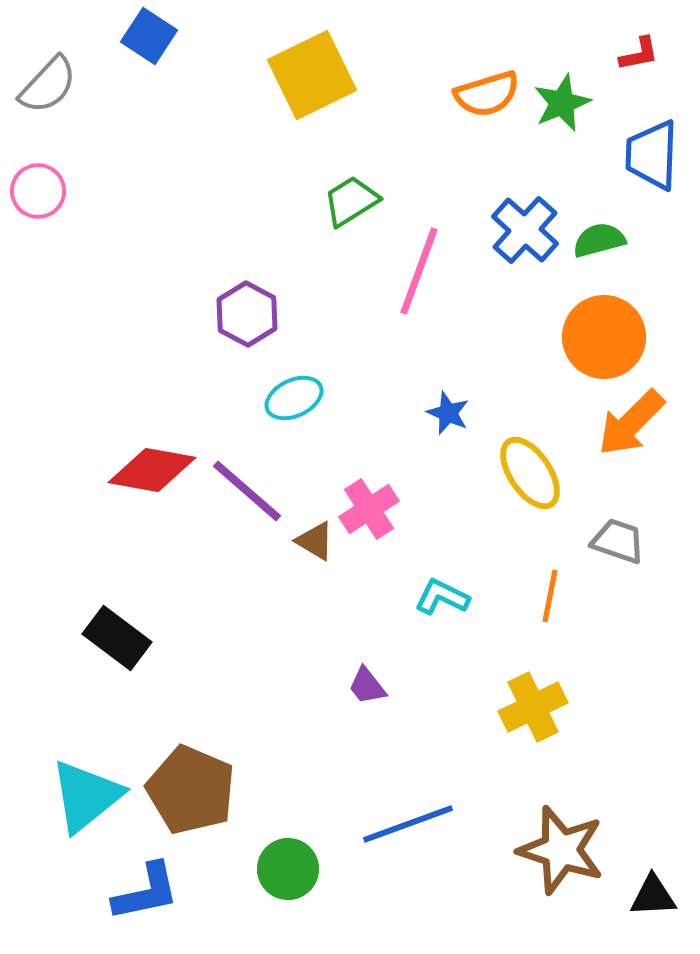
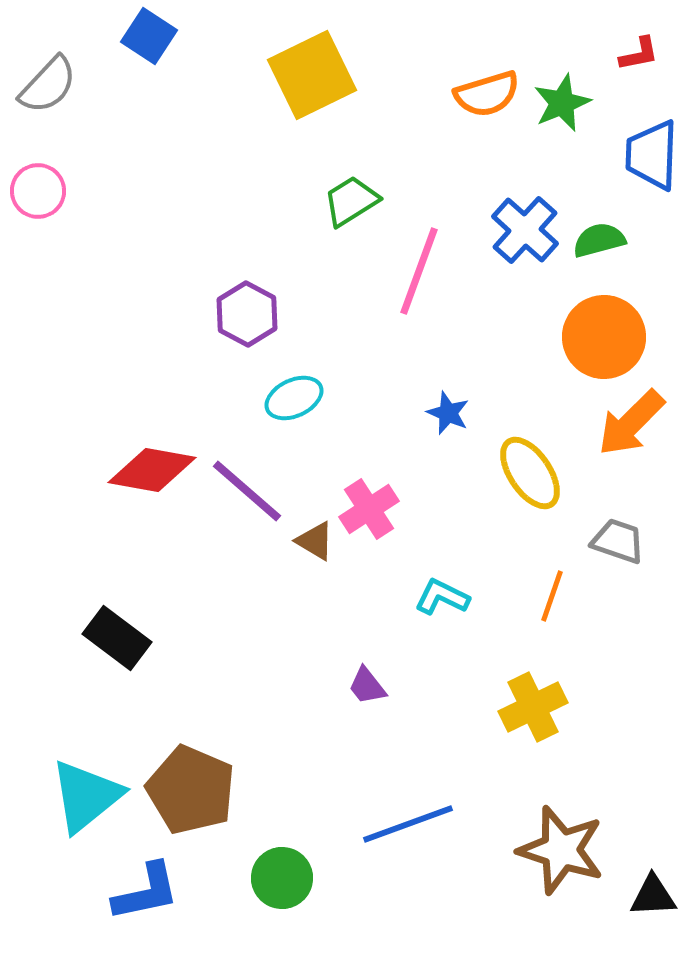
orange line: moved 2 px right; rotated 8 degrees clockwise
green circle: moved 6 px left, 9 px down
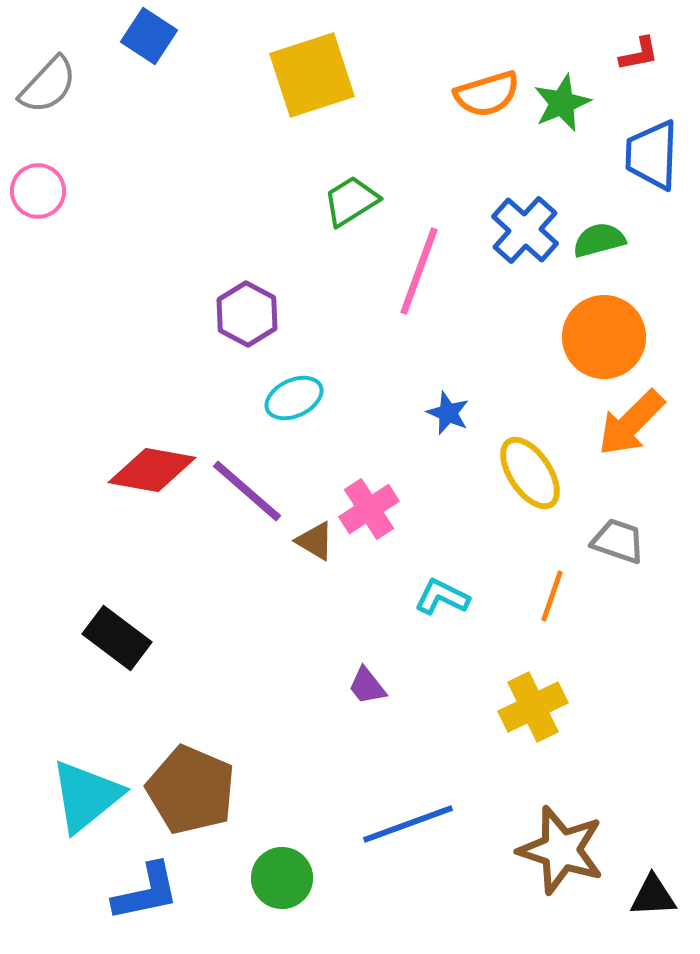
yellow square: rotated 8 degrees clockwise
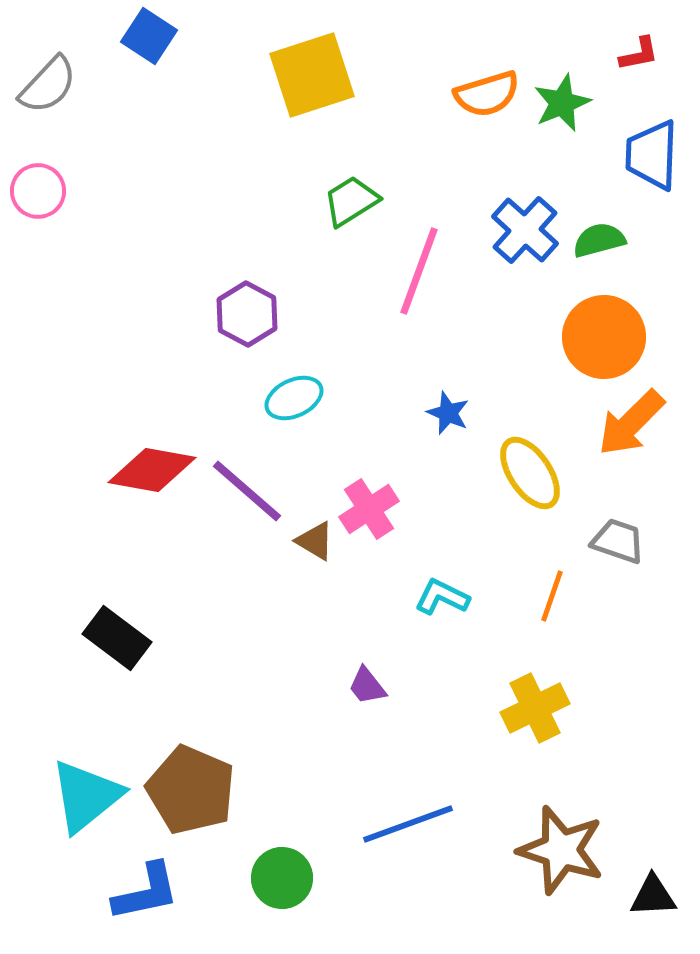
yellow cross: moved 2 px right, 1 px down
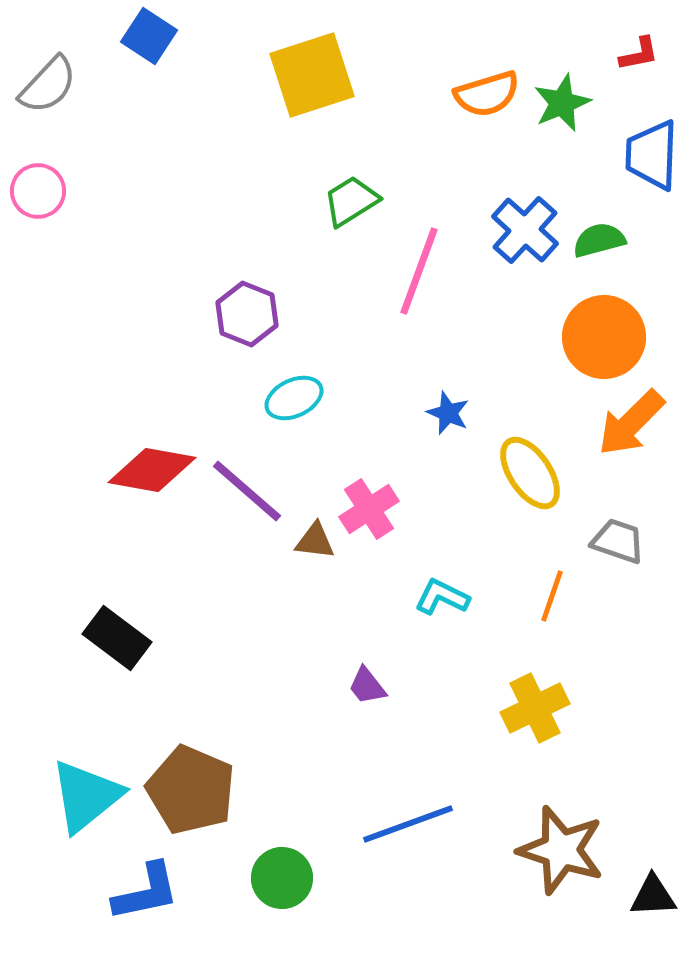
purple hexagon: rotated 6 degrees counterclockwise
brown triangle: rotated 24 degrees counterclockwise
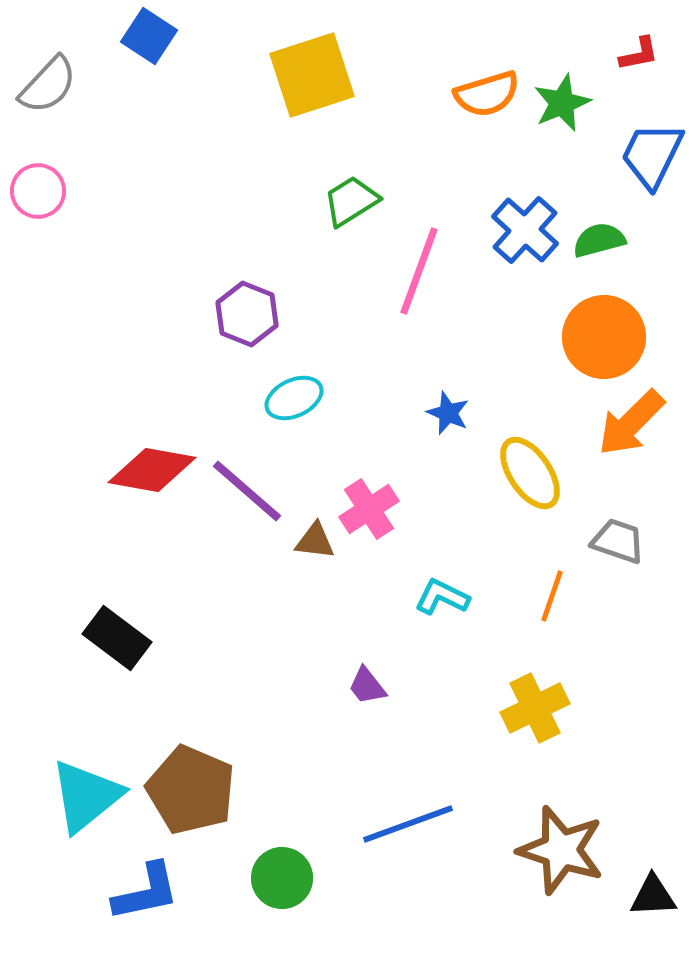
blue trapezoid: rotated 24 degrees clockwise
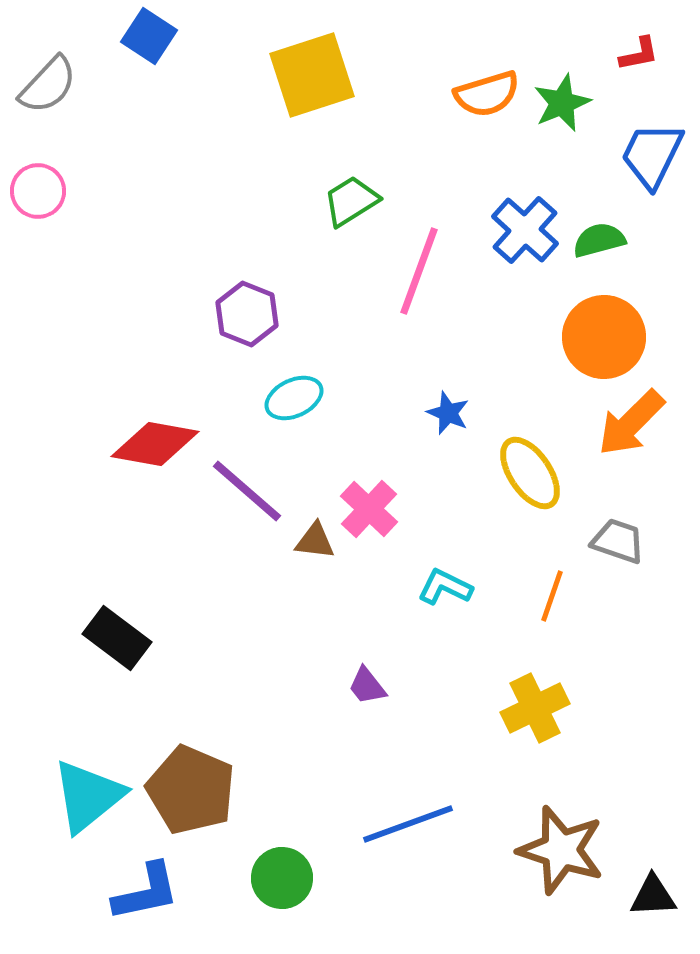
red diamond: moved 3 px right, 26 px up
pink cross: rotated 14 degrees counterclockwise
cyan L-shape: moved 3 px right, 10 px up
cyan triangle: moved 2 px right
